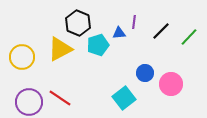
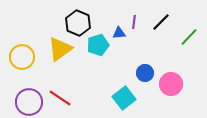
black line: moved 9 px up
yellow triangle: rotated 8 degrees counterclockwise
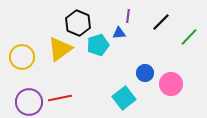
purple line: moved 6 px left, 6 px up
red line: rotated 45 degrees counterclockwise
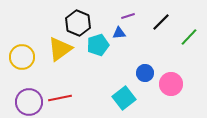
purple line: rotated 64 degrees clockwise
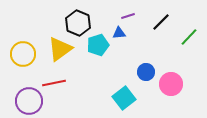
yellow circle: moved 1 px right, 3 px up
blue circle: moved 1 px right, 1 px up
red line: moved 6 px left, 15 px up
purple circle: moved 1 px up
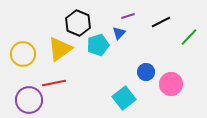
black line: rotated 18 degrees clockwise
blue triangle: rotated 40 degrees counterclockwise
purple circle: moved 1 px up
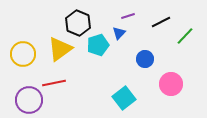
green line: moved 4 px left, 1 px up
blue circle: moved 1 px left, 13 px up
